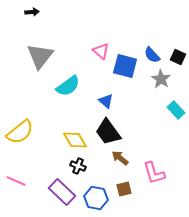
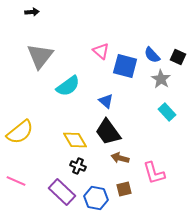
cyan rectangle: moved 9 px left, 2 px down
brown arrow: rotated 24 degrees counterclockwise
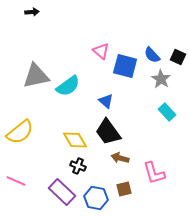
gray triangle: moved 4 px left, 20 px down; rotated 40 degrees clockwise
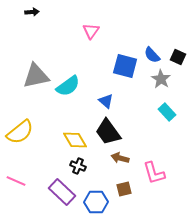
pink triangle: moved 10 px left, 20 px up; rotated 24 degrees clockwise
blue hexagon: moved 4 px down; rotated 10 degrees counterclockwise
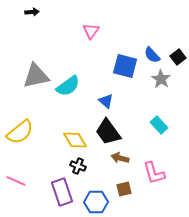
black square: rotated 28 degrees clockwise
cyan rectangle: moved 8 px left, 13 px down
purple rectangle: rotated 28 degrees clockwise
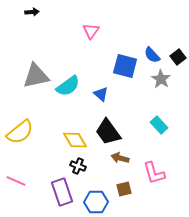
blue triangle: moved 5 px left, 7 px up
